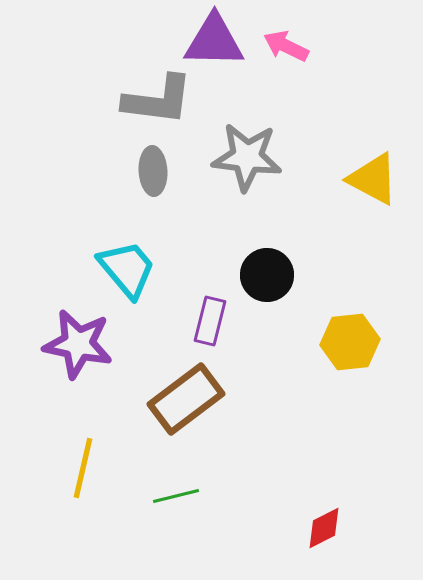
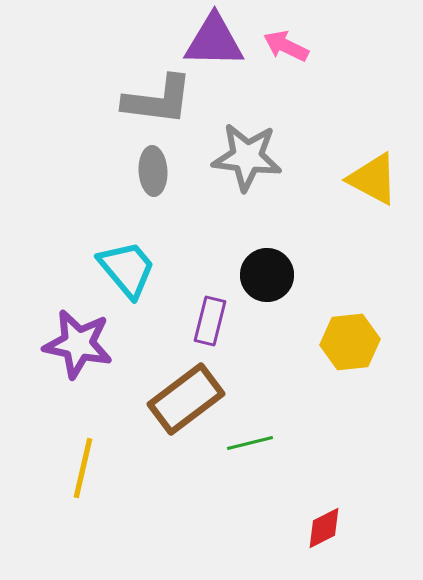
green line: moved 74 px right, 53 px up
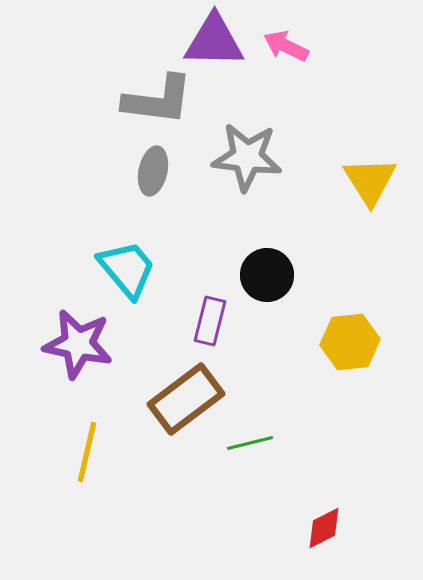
gray ellipse: rotated 15 degrees clockwise
yellow triangle: moved 3 px left, 2 px down; rotated 30 degrees clockwise
yellow line: moved 4 px right, 16 px up
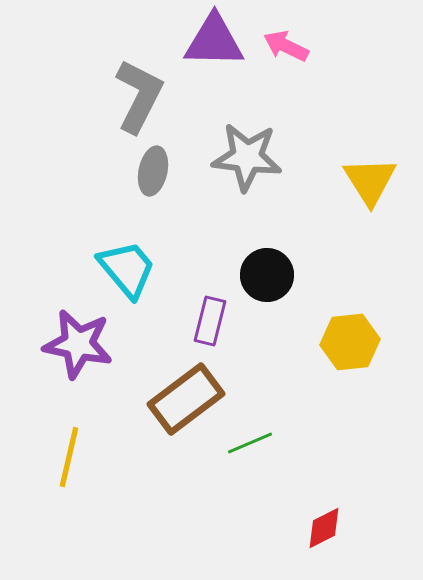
gray L-shape: moved 19 px left, 4 px up; rotated 70 degrees counterclockwise
green line: rotated 9 degrees counterclockwise
yellow line: moved 18 px left, 5 px down
